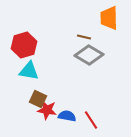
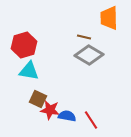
red star: moved 3 px right
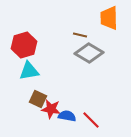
brown line: moved 4 px left, 2 px up
gray diamond: moved 2 px up
cyan triangle: rotated 20 degrees counterclockwise
red star: moved 1 px right, 1 px up
red line: rotated 12 degrees counterclockwise
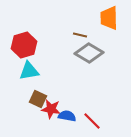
red line: moved 1 px right, 1 px down
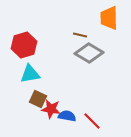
cyan triangle: moved 1 px right, 3 px down
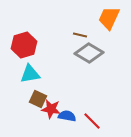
orange trapezoid: rotated 25 degrees clockwise
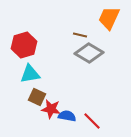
brown square: moved 1 px left, 2 px up
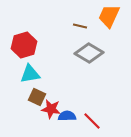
orange trapezoid: moved 2 px up
brown line: moved 9 px up
blue semicircle: rotated 12 degrees counterclockwise
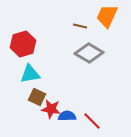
orange trapezoid: moved 2 px left
red hexagon: moved 1 px left, 1 px up
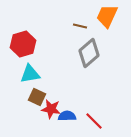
gray diamond: rotated 72 degrees counterclockwise
red line: moved 2 px right
